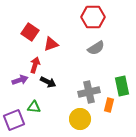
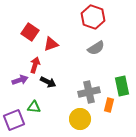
red hexagon: rotated 20 degrees clockwise
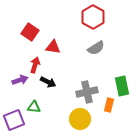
red hexagon: rotated 10 degrees clockwise
red triangle: moved 2 px right, 3 px down; rotated 28 degrees clockwise
gray cross: moved 2 px left
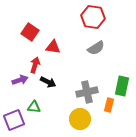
red hexagon: rotated 20 degrees counterclockwise
green rectangle: rotated 24 degrees clockwise
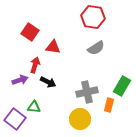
green rectangle: rotated 18 degrees clockwise
purple square: moved 1 px right, 1 px up; rotated 30 degrees counterclockwise
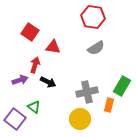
green triangle: rotated 32 degrees clockwise
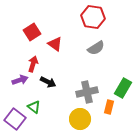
red square: moved 2 px right; rotated 24 degrees clockwise
red triangle: moved 2 px right, 3 px up; rotated 28 degrees clockwise
red arrow: moved 2 px left, 1 px up
green rectangle: moved 1 px right, 2 px down
orange rectangle: moved 2 px down
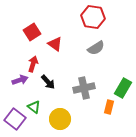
black arrow: rotated 21 degrees clockwise
gray cross: moved 3 px left, 4 px up
yellow circle: moved 20 px left
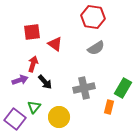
red square: rotated 24 degrees clockwise
black arrow: moved 3 px left
green triangle: rotated 32 degrees clockwise
yellow circle: moved 1 px left, 2 px up
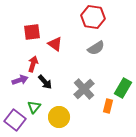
gray cross: moved 1 px down; rotated 30 degrees counterclockwise
orange rectangle: moved 1 px left, 1 px up
purple square: moved 1 px down
